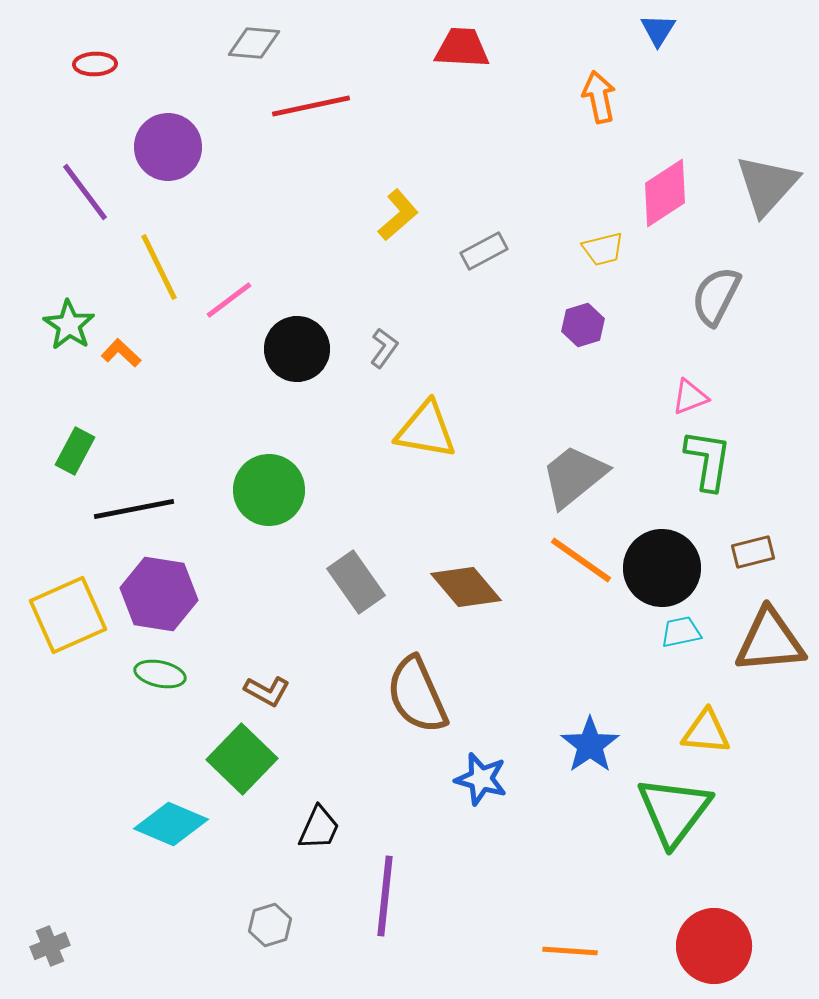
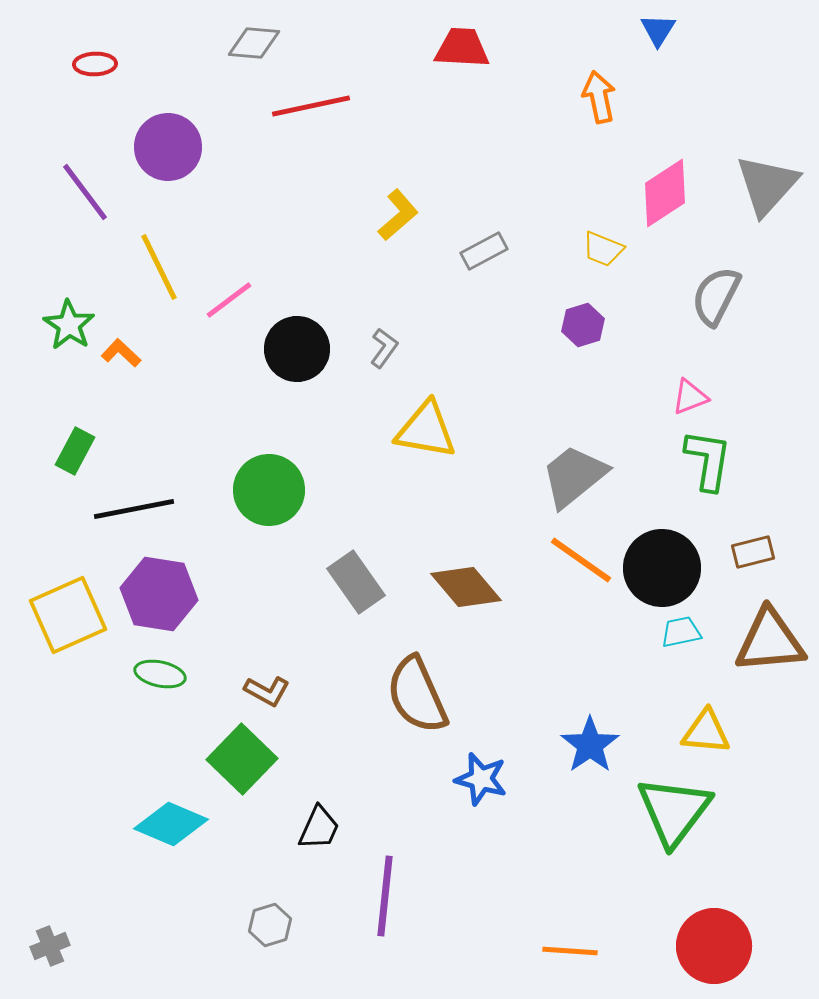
yellow trapezoid at (603, 249): rotated 36 degrees clockwise
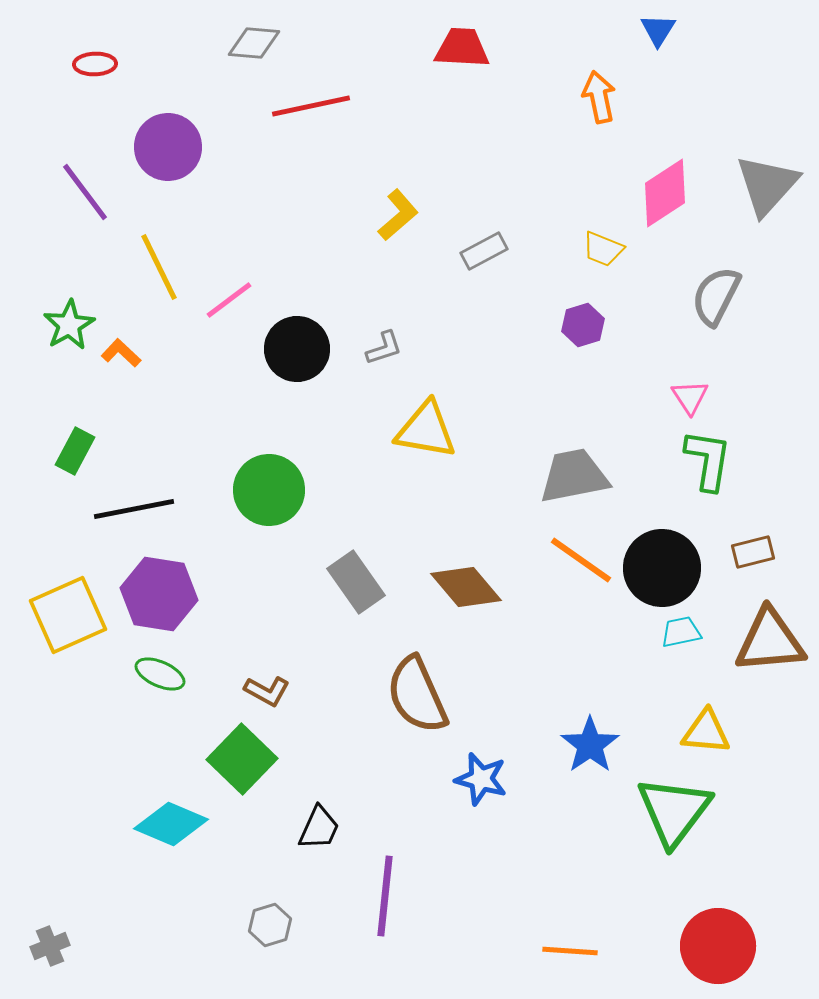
green star at (69, 325): rotated 9 degrees clockwise
gray L-shape at (384, 348): rotated 36 degrees clockwise
pink triangle at (690, 397): rotated 42 degrees counterclockwise
gray trapezoid at (574, 476): rotated 28 degrees clockwise
green ellipse at (160, 674): rotated 12 degrees clockwise
red circle at (714, 946): moved 4 px right
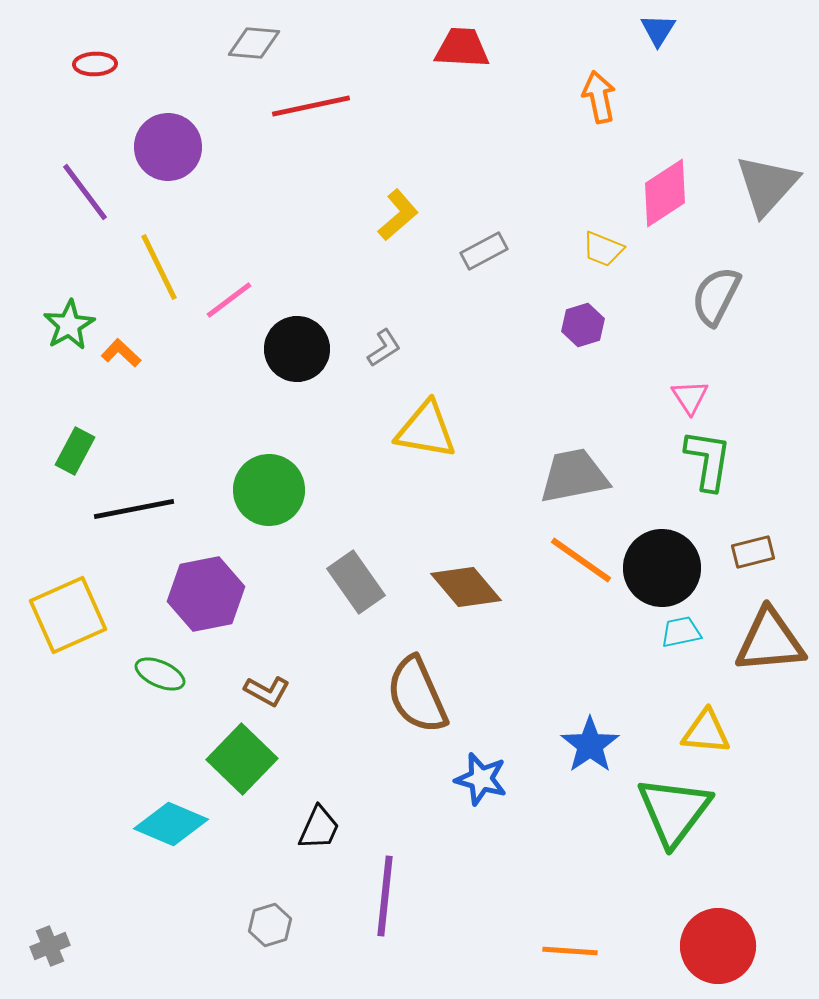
gray L-shape at (384, 348): rotated 15 degrees counterclockwise
purple hexagon at (159, 594): moved 47 px right; rotated 20 degrees counterclockwise
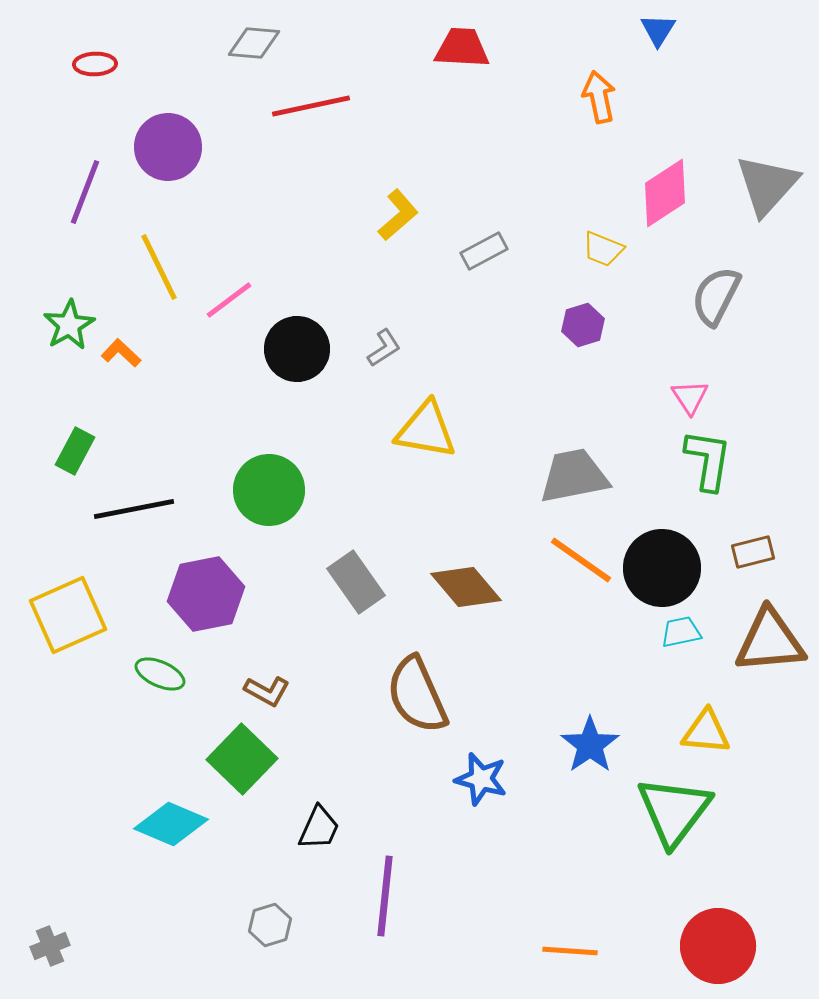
purple line at (85, 192): rotated 58 degrees clockwise
